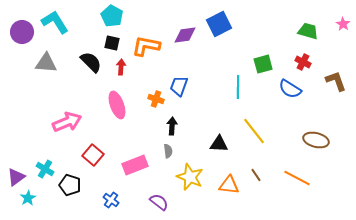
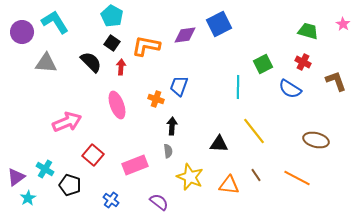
black square: rotated 21 degrees clockwise
green square: rotated 12 degrees counterclockwise
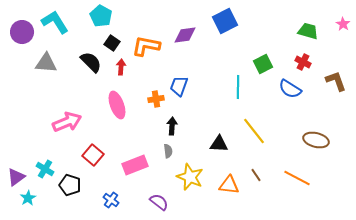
cyan pentagon: moved 11 px left
blue square: moved 6 px right, 3 px up
orange cross: rotated 28 degrees counterclockwise
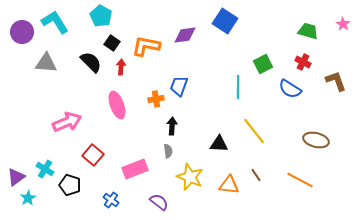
blue square: rotated 30 degrees counterclockwise
pink rectangle: moved 4 px down
orange line: moved 3 px right, 2 px down
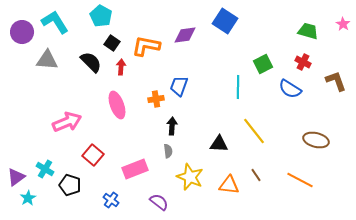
gray triangle: moved 1 px right, 3 px up
